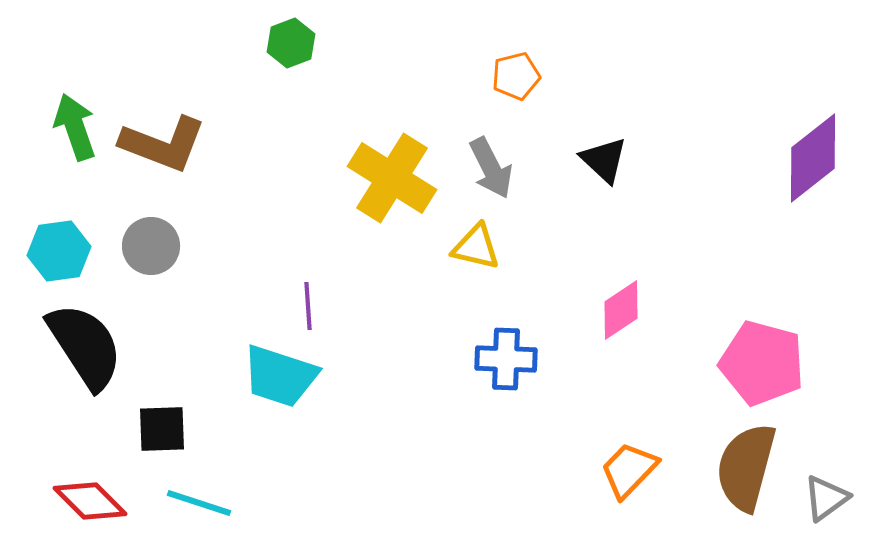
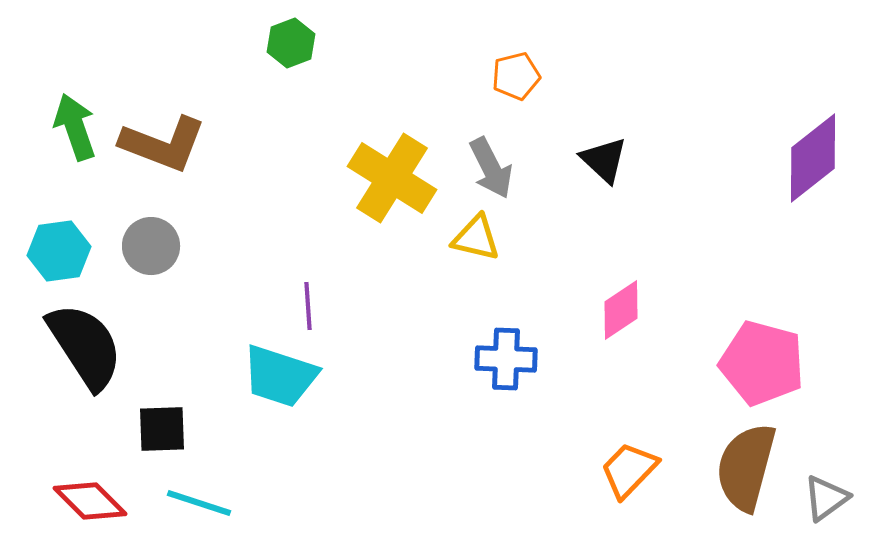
yellow triangle: moved 9 px up
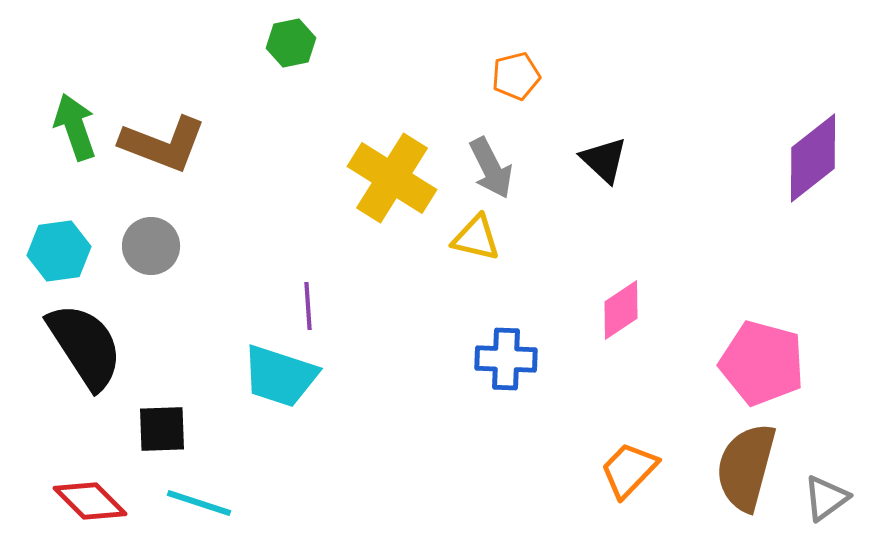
green hexagon: rotated 9 degrees clockwise
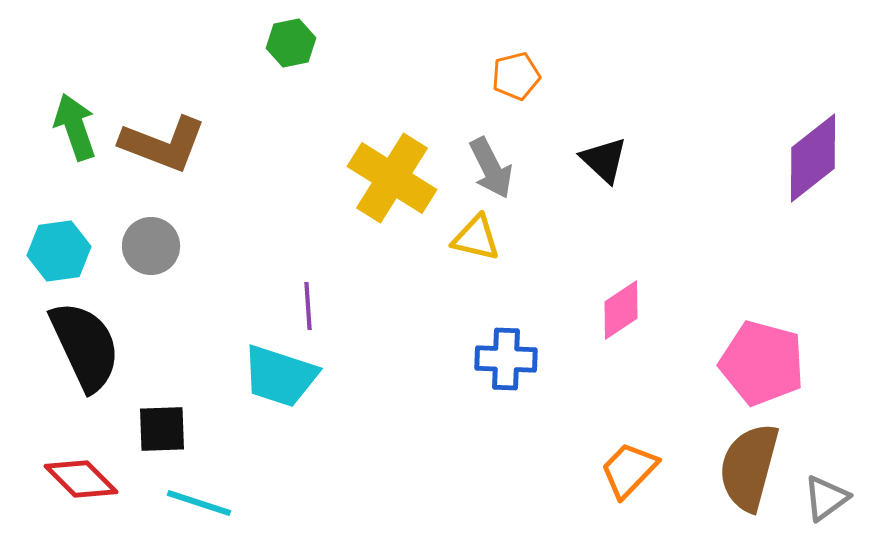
black semicircle: rotated 8 degrees clockwise
brown semicircle: moved 3 px right
red diamond: moved 9 px left, 22 px up
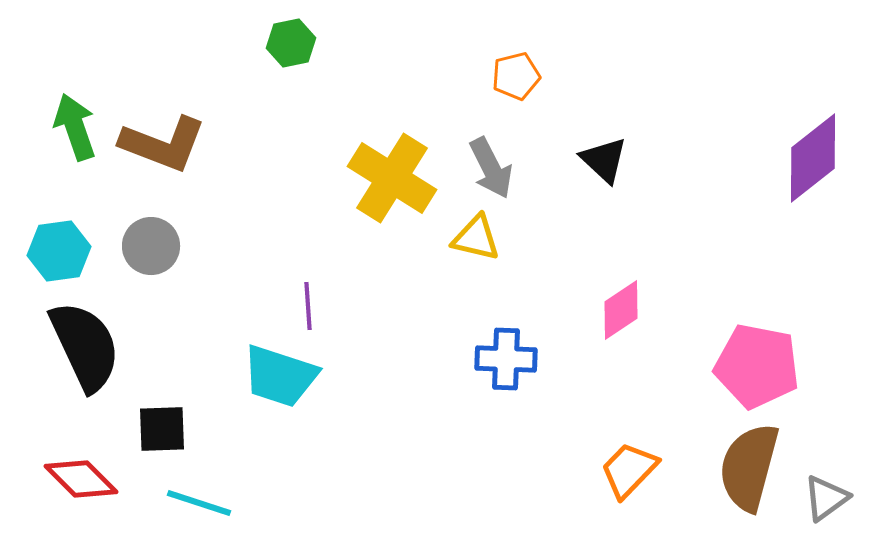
pink pentagon: moved 5 px left, 3 px down; rotated 4 degrees counterclockwise
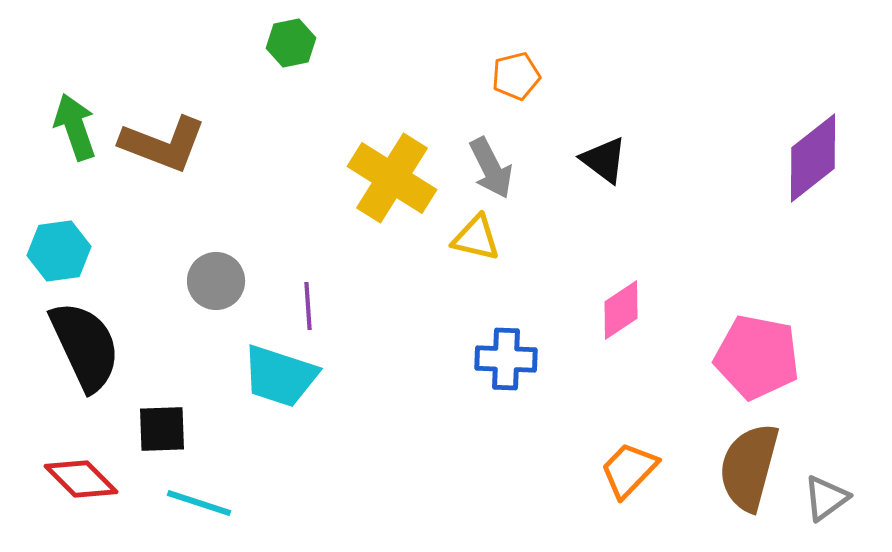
black triangle: rotated 6 degrees counterclockwise
gray circle: moved 65 px right, 35 px down
pink pentagon: moved 9 px up
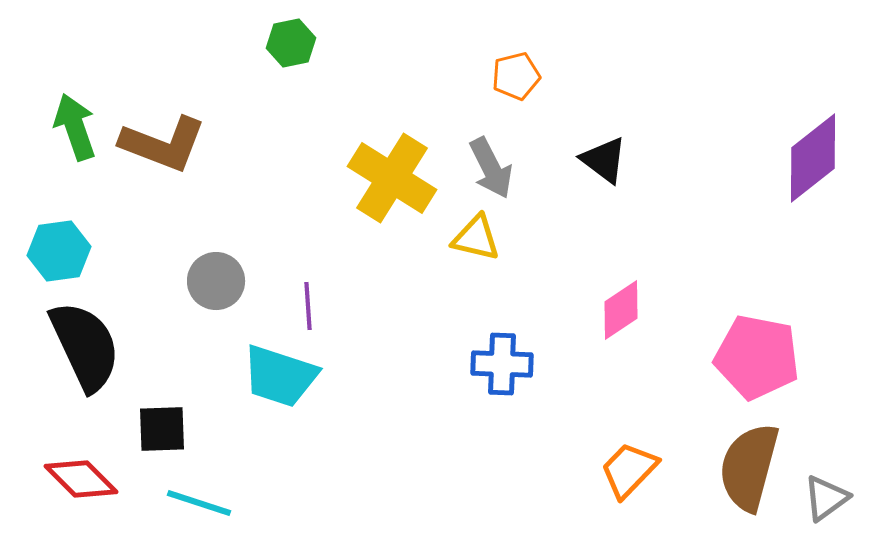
blue cross: moved 4 px left, 5 px down
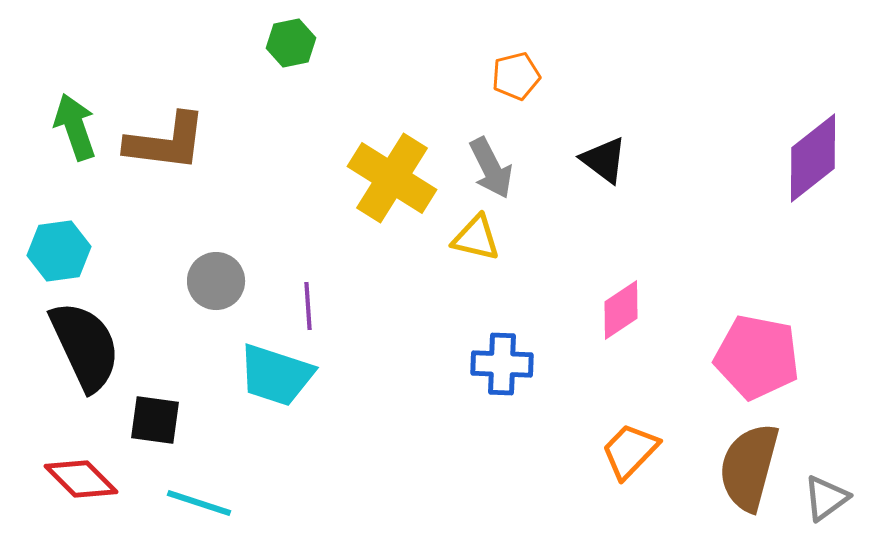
brown L-shape: moved 3 px right, 2 px up; rotated 14 degrees counterclockwise
cyan trapezoid: moved 4 px left, 1 px up
black square: moved 7 px left, 9 px up; rotated 10 degrees clockwise
orange trapezoid: moved 1 px right, 19 px up
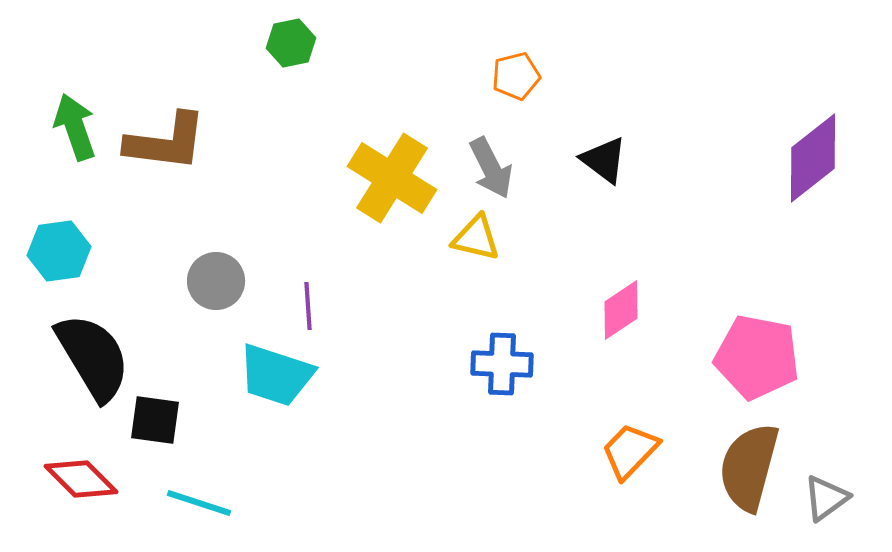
black semicircle: moved 8 px right, 11 px down; rotated 6 degrees counterclockwise
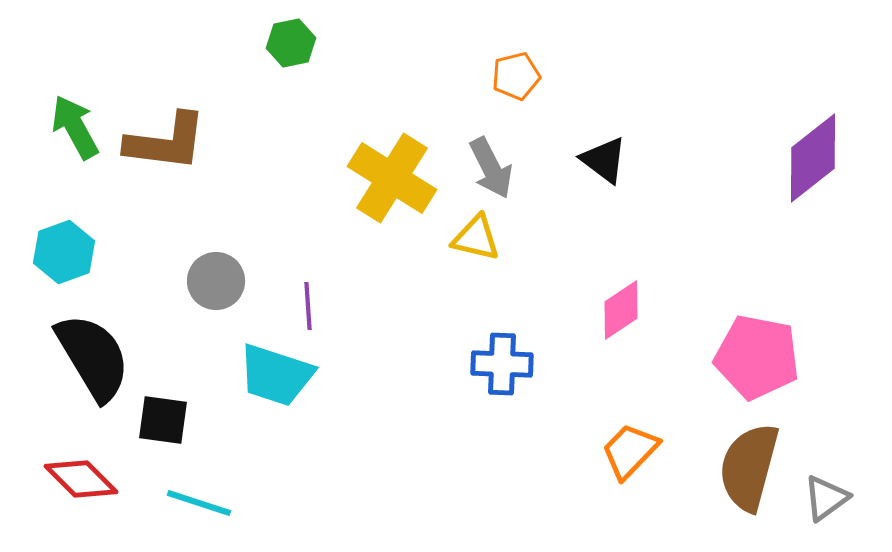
green arrow: rotated 10 degrees counterclockwise
cyan hexagon: moved 5 px right, 1 px down; rotated 12 degrees counterclockwise
black square: moved 8 px right
